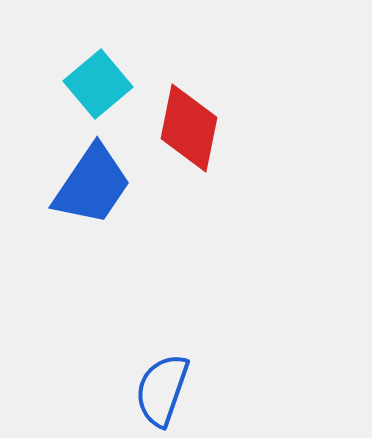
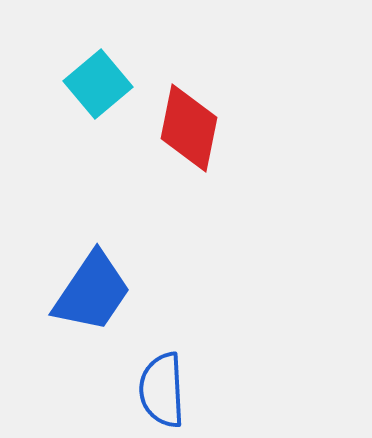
blue trapezoid: moved 107 px down
blue semicircle: rotated 22 degrees counterclockwise
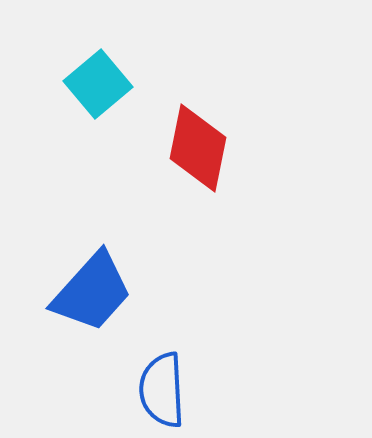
red diamond: moved 9 px right, 20 px down
blue trapezoid: rotated 8 degrees clockwise
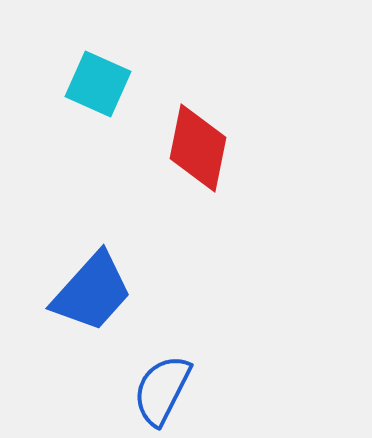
cyan square: rotated 26 degrees counterclockwise
blue semicircle: rotated 30 degrees clockwise
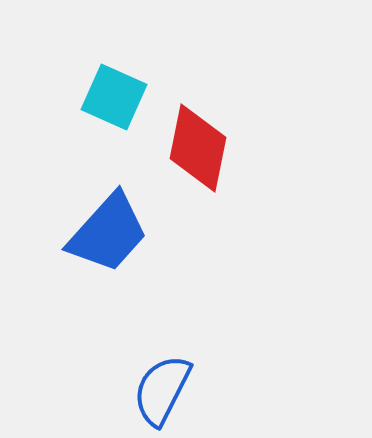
cyan square: moved 16 px right, 13 px down
blue trapezoid: moved 16 px right, 59 px up
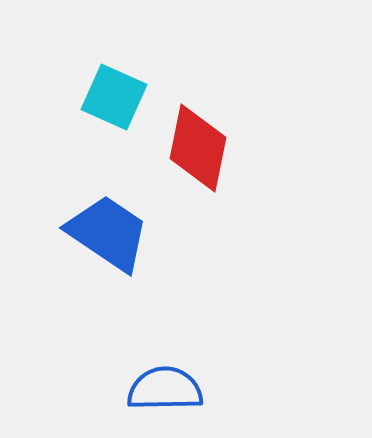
blue trapezoid: rotated 98 degrees counterclockwise
blue semicircle: moved 3 px right, 1 px up; rotated 62 degrees clockwise
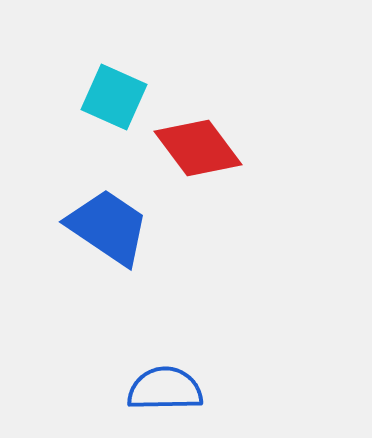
red diamond: rotated 48 degrees counterclockwise
blue trapezoid: moved 6 px up
